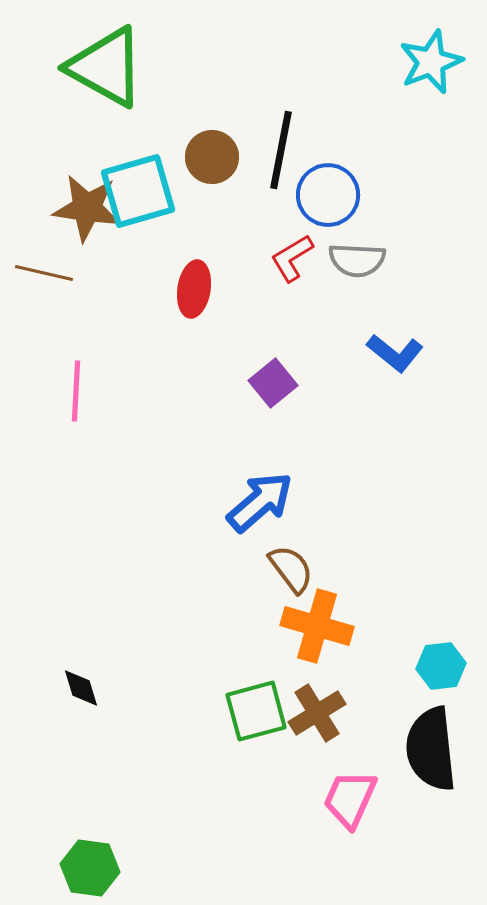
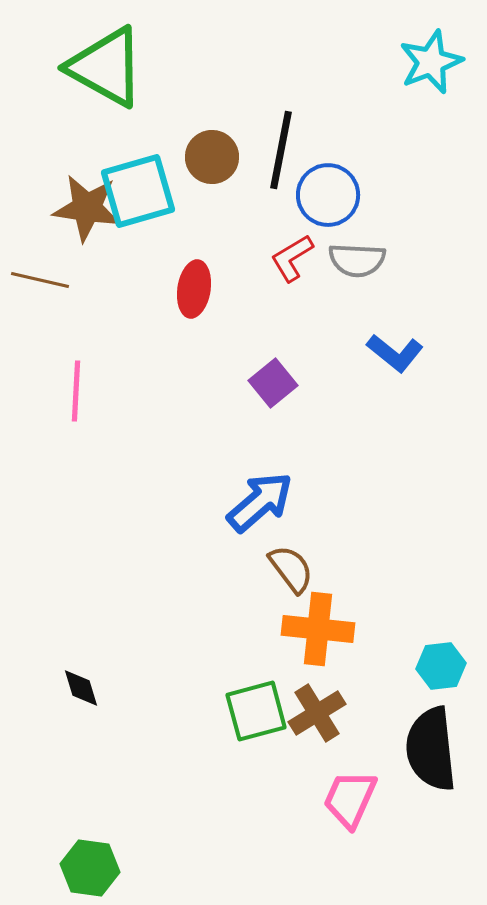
brown line: moved 4 px left, 7 px down
orange cross: moved 1 px right, 3 px down; rotated 10 degrees counterclockwise
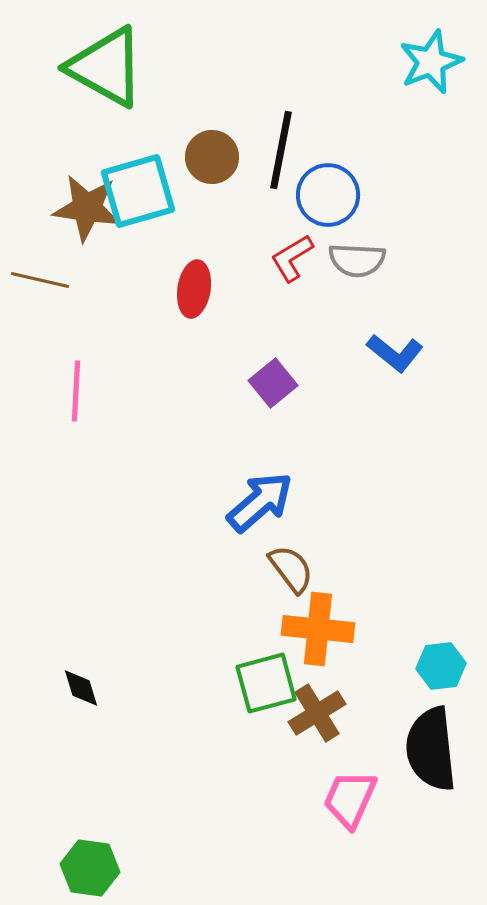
green square: moved 10 px right, 28 px up
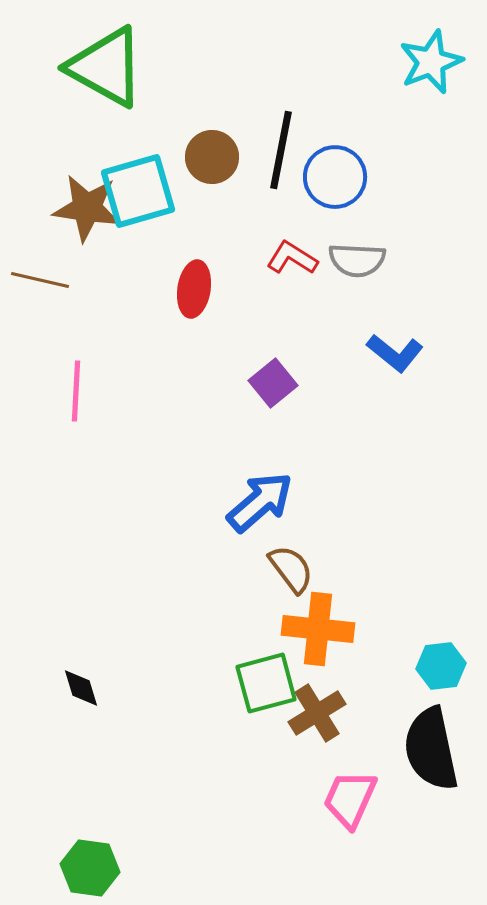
blue circle: moved 7 px right, 18 px up
red L-shape: rotated 63 degrees clockwise
black semicircle: rotated 6 degrees counterclockwise
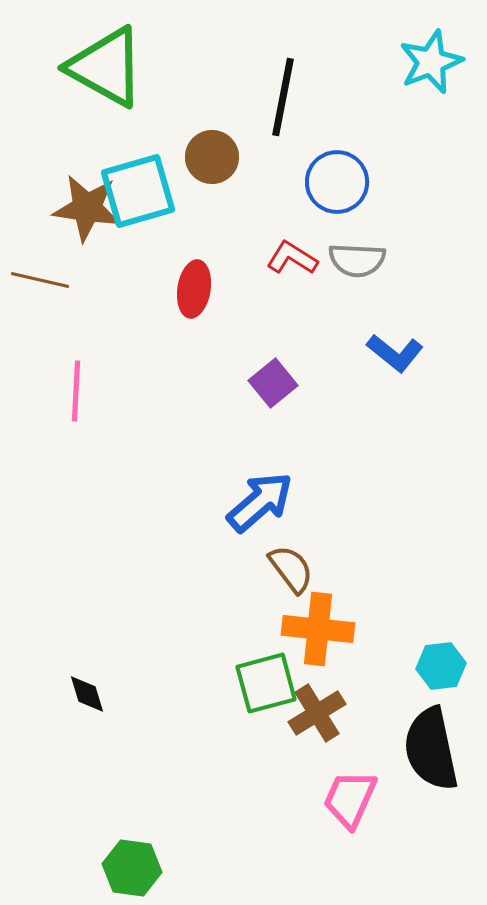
black line: moved 2 px right, 53 px up
blue circle: moved 2 px right, 5 px down
black diamond: moved 6 px right, 6 px down
green hexagon: moved 42 px right
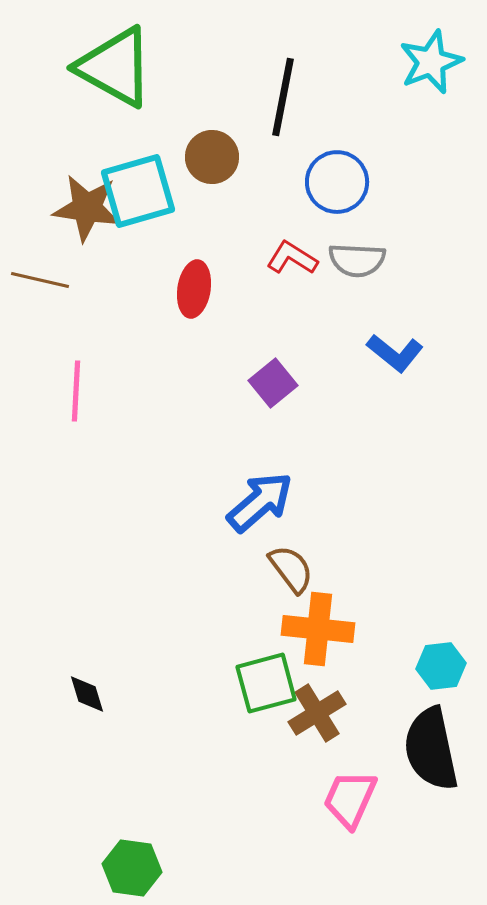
green triangle: moved 9 px right
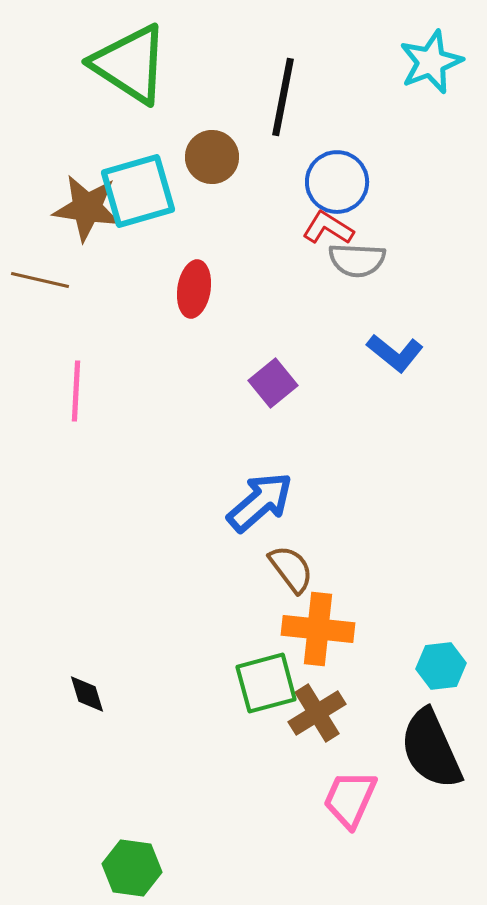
green triangle: moved 15 px right, 3 px up; rotated 4 degrees clockwise
red L-shape: moved 36 px right, 30 px up
black semicircle: rotated 12 degrees counterclockwise
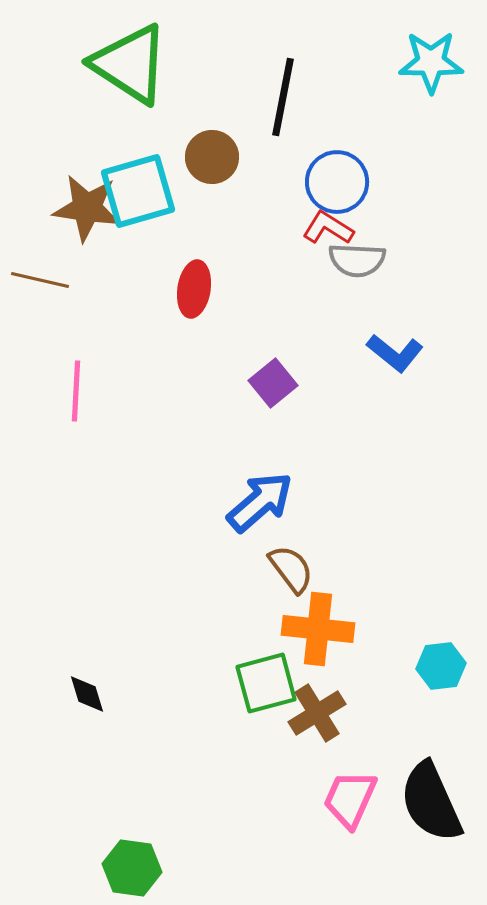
cyan star: rotated 22 degrees clockwise
black semicircle: moved 53 px down
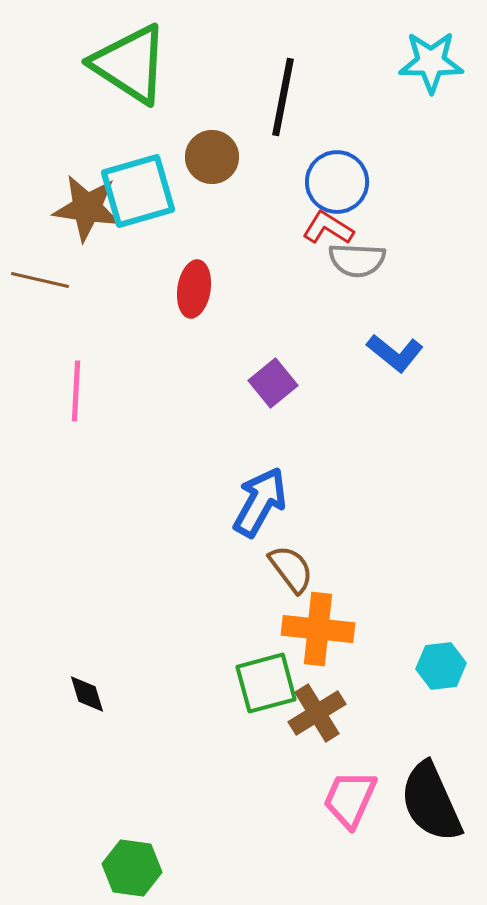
blue arrow: rotated 20 degrees counterclockwise
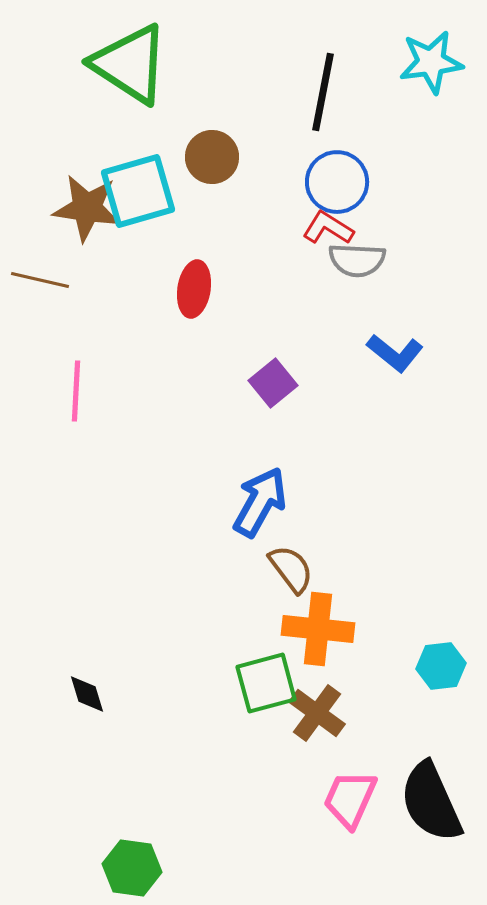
cyan star: rotated 8 degrees counterclockwise
black line: moved 40 px right, 5 px up
brown cross: rotated 22 degrees counterclockwise
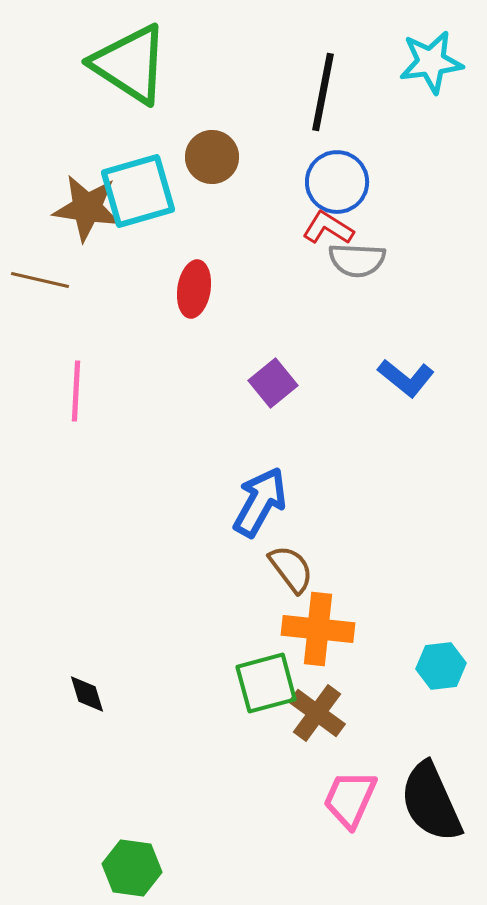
blue L-shape: moved 11 px right, 25 px down
